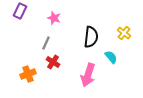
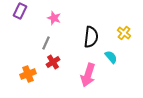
red cross: rotated 24 degrees clockwise
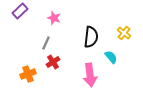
purple rectangle: rotated 21 degrees clockwise
pink arrow: moved 2 px right; rotated 25 degrees counterclockwise
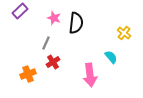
black semicircle: moved 15 px left, 14 px up
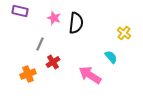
purple rectangle: rotated 56 degrees clockwise
gray line: moved 6 px left, 1 px down
pink arrow: rotated 130 degrees clockwise
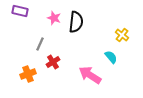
black semicircle: moved 1 px up
yellow cross: moved 2 px left, 2 px down
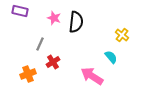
pink arrow: moved 2 px right, 1 px down
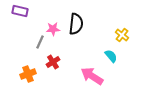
pink star: moved 1 px left, 11 px down; rotated 24 degrees counterclockwise
black semicircle: moved 2 px down
gray line: moved 2 px up
cyan semicircle: moved 1 px up
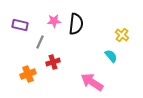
purple rectangle: moved 14 px down
pink star: moved 1 px right, 8 px up
red cross: rotated 16 degrees clockwise
pink arrow: moved 6 px down
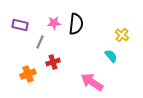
pink star: moved 2 px down
